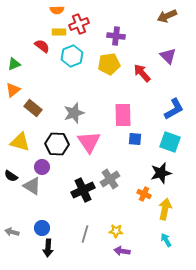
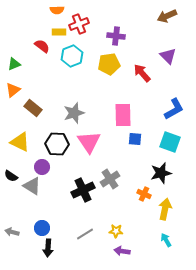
yellow triangle: rotated 10 degrees clockwise
gray line: rotated 42 degrees clockwise
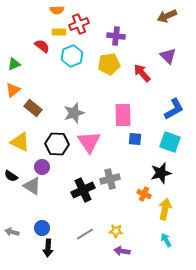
gray cross: rotated 18 degrees clockwise
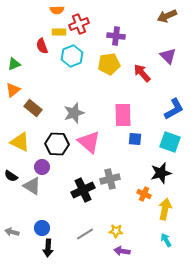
red semicircle: rotated 147 degrees counterclockwise
pink triangle: rotated 15 degrees counterclockwise
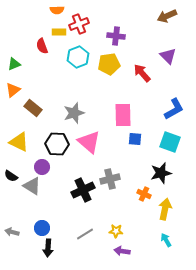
cyan hexagon: moved 6 px right, 1 px down
yellow triangle: moved 1 px left
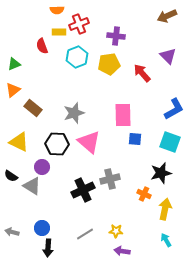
cyan hexagon: moved 1 px left
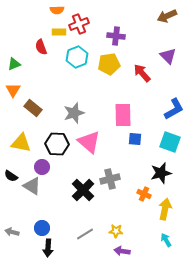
red semicircle: moved 1 px left, 1 px down
orange triangle: rotated 21 degrees counterclockwise
yellow triangle: moved 2 px right, 1 px down; rotated 15 degrees counterclockwise
black cross: rotated 20 degrees counterclockwise
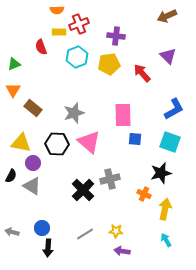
purple circle: moved 9 px left, 4 px up
black semicircle: rotated 96 degrees counterclockwise
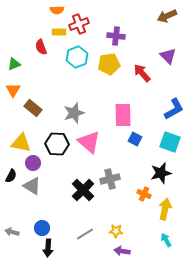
blue square: rotated 24 degrees clockwise
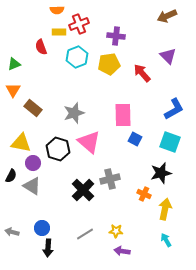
black hexagon: moved 1 px right, 5 px down; rotated 15 degrees clockwise
